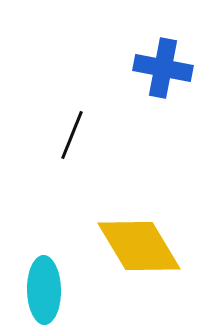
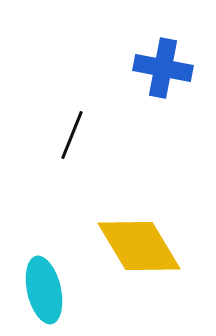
cyan ellipse: rotated 12 degrees counterclockwise
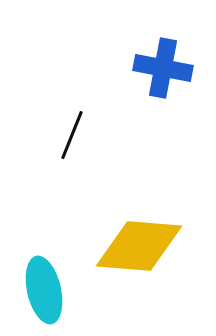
yellow diamond: rotated 54 degrees counterclockwise
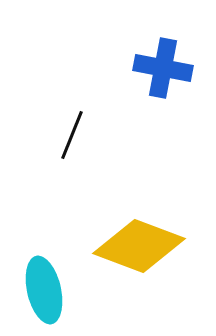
yellow diamond: rotated 16 degrees clockwise
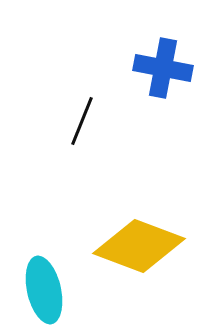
black line: moved 10 px right, 14 px up
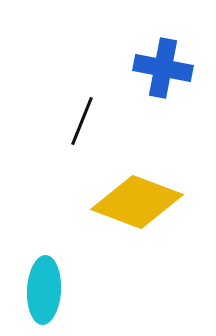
yellow diamond: moved 2 px left, 44 px up
cyan ellipse: rotated 16 degrees clockwise
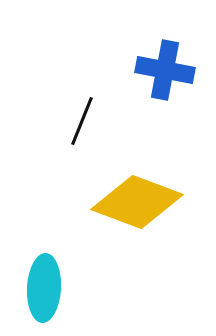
blue cross: moved 2 px right, 2 px down
cyan ellipse: moved 2 px up
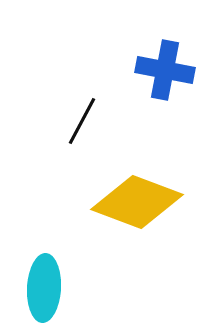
black line: rotated 6 degrees clockwise
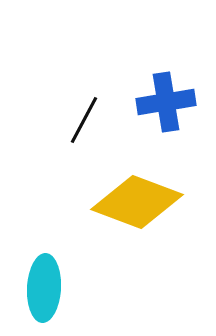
blue cross: moved 1 px right, 32 px down; rotated 20 degrees counterclockwise
black line: moved 2 px right, 1 px up
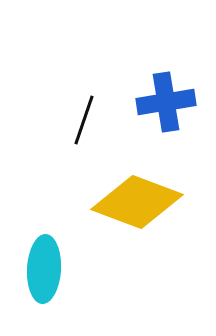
black line: rotated 9 degrees counterclockwise
cyan ellipse: moved 19 px up
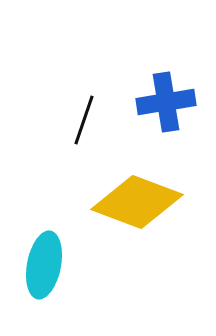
cyan ellipse: moved 4 px up; rotated 8 degrees clockwise
